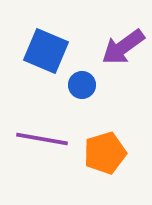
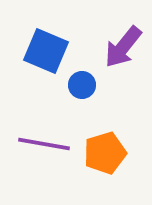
purple arrow: rotated 15 degrees counterclockwise
purple line: moved 2 px right, 5 px down
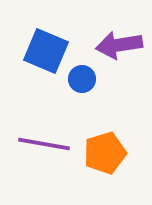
purple arrow: moved 4 px left, 2 px up; rotated 42 degrees clockwise
blue circle: moved 6 px up
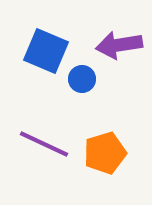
purple line: rotated 15 degrees clockwise
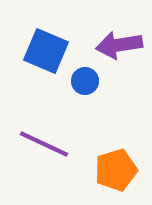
blue circle: moved 3 px right, 2 px down
orange pentagon: moved 11 px right, 17 px down
